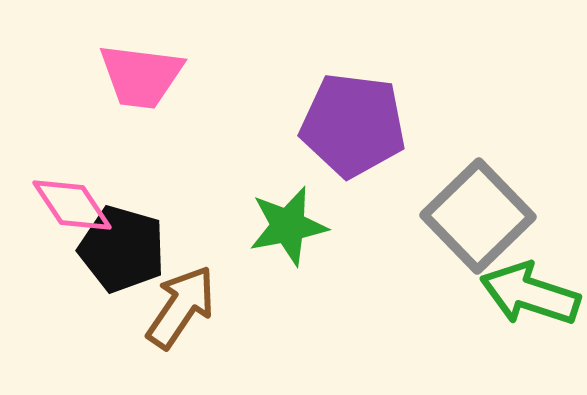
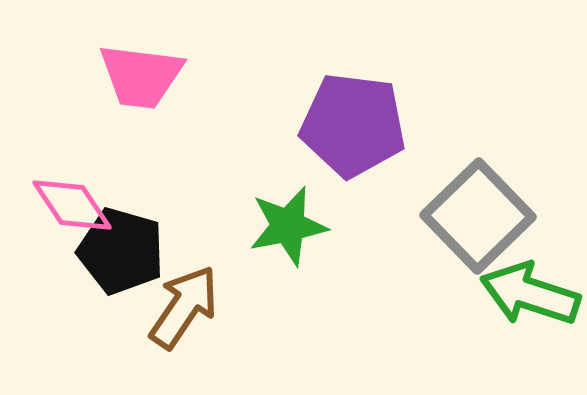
black pentagon: moved 1 px left, 2 px down
brown arrow: moved 3 px right
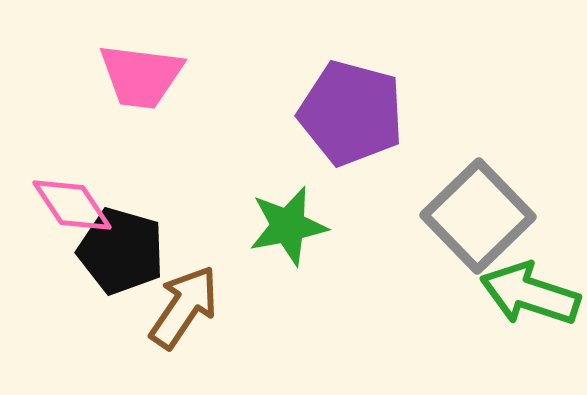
purple pentagon: moved 2 px left, 12 px up; rotated 8 degrees clockwise
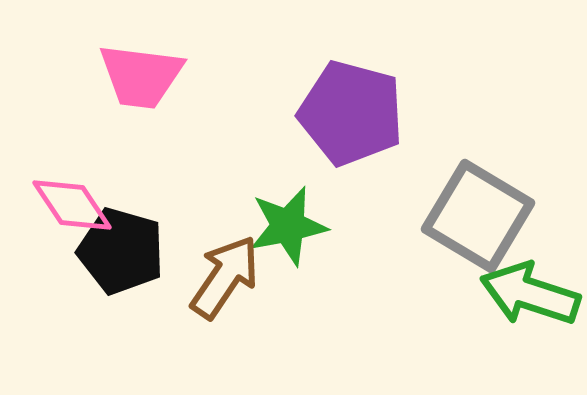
gray square: rotated 15 degrees counterclockwise
brown arrow: moved 41 px right, 30 px up
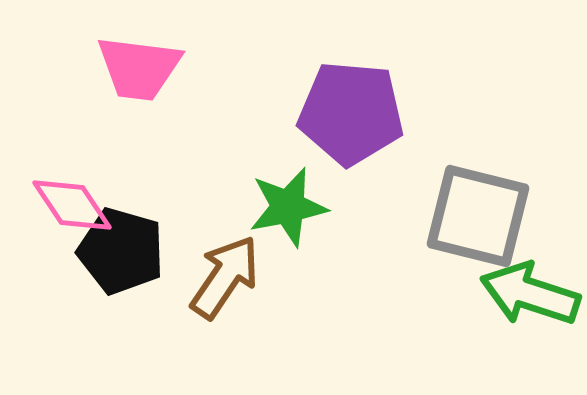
pink trapezoid: moved 2 px left, 8 px up
purple pentagon: rotated 10 degrees counterclockwise
gray square: rotated 17 degrees counterclockwise
green star: moved 19 px up
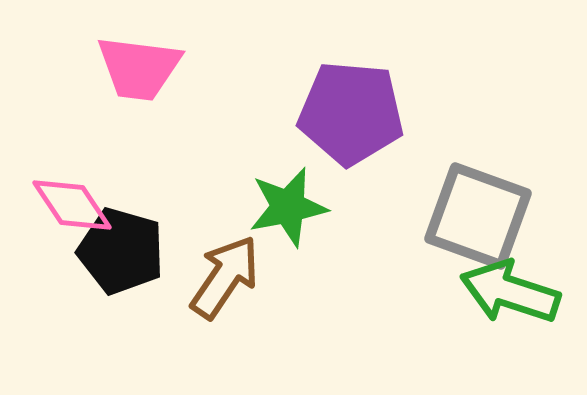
gray square: rotated 6 degrees clockwise
green arrow: moved 20 px left, 2 px up
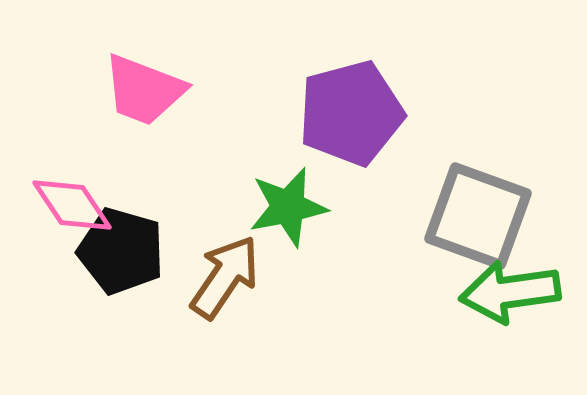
pink trapezoid: moved 5 px right, 22 px down; rotated 14 degrees clockwise
purple pentagon: rotated 20 degrees counterclockwise
green arrow: rotated 26 degrees counterclockwise
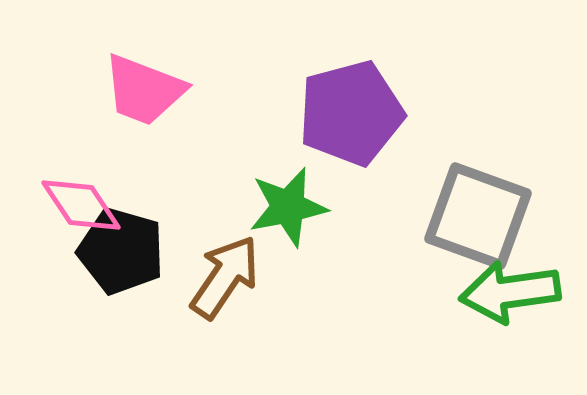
pink diamond: moved 9 px right
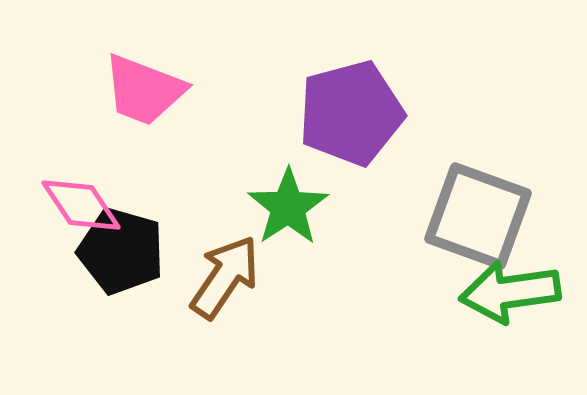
green star: rotated 22 degrees counterclockwise
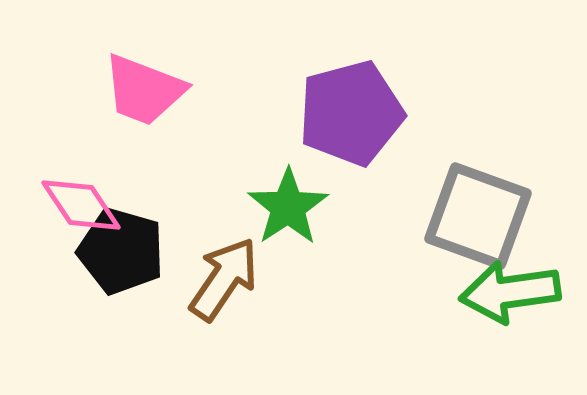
brown arrow: moved 1 px left, 2 px down
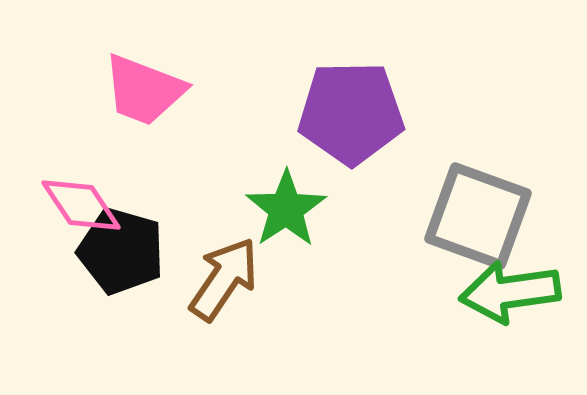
purple pentagon: rotated 14 degrees clockwise
green star: moved 2 px left, 2 px down
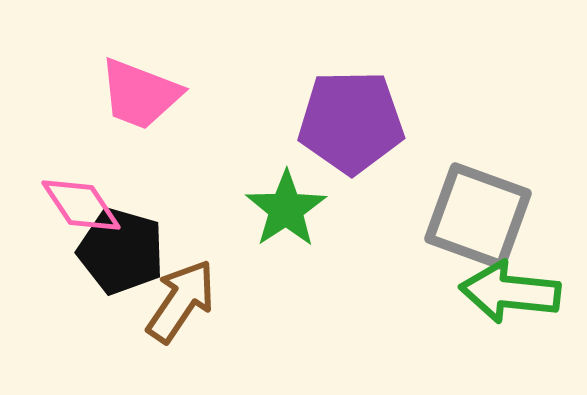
pink trapezoid: moved 4 px left, 4 px down
purple pentagon: moved 9 px down
brown arrow: moved 43 px left, 22 px down
green arrow: rotated 14 degrees clockwise
